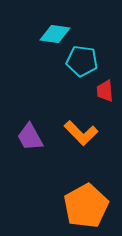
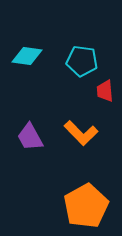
cyan diamond: moved 28 px left, 22 px down
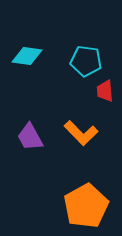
cyan pentagon: moved 4 px right
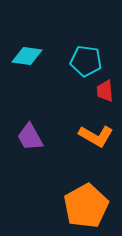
orange L-shape: moved 15 px right, 3 px down; rotated 16 degrees counterclockwise
